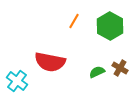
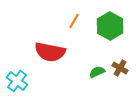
red semicircle: moved 10 px up
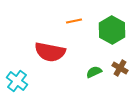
orange line: rotated 49 degrees clockwise
green hexagon: moved 2 px right, 4 px down
green semicircle: moved 3 px left
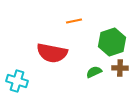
green hexagon: moved 12 px down; rotated 12 degrees clockwise
red semicircle: moved 2 px right, 1 px down
brown cross: rotated 28 degrees counterclockwise
cyan cross: rotated 20 degrees counterclockwise
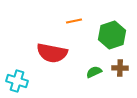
green hexagon: moved 7 px up
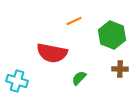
orange line: rotated 14 degrees counterclockwise
green hexagon: rotated 20 degrees counterclockwise
brown cross: moved 1 px down
green semicircle: moved 15 px left, 6 px down; rotated 21 degrees counterclockwise
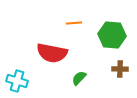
orange line: moved 2 px down; rotated 21 degrees clockwise
green hexagon: rotated 16 degrees counterclockwise
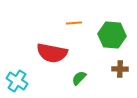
cyan cross: rotated 15 degrees clockwise
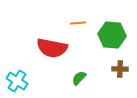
orange line: moved 4 px right
red semicircle: moved 5 px up
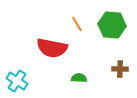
orange line: moved 1 px left, 1 px down; rotated 63 degrees clockwise
green hexagon: moved 10 px up
green semicircle: rotated 49 degrees clockwise
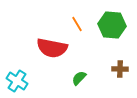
green semicircle: rotated 49 degrees counterclockwise
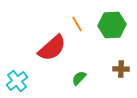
green hexagon: rotated 8 degrees counterclockwise
red semicircle: rotated 52 degrees counterclockwise
brown cross: moved 1 px right
cyan cross: rotated 20 degrees clockwise
